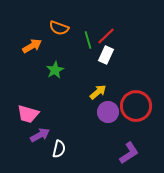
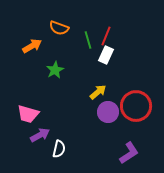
red line: rotated 24 degrees counterclockwise
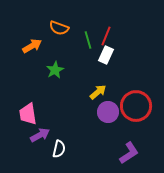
pink trapezoid: rotated 65 degrees clockwise
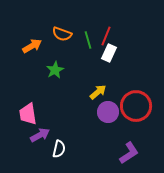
orange semicircle: moved 3 px right, 6 px down
white rectangle: moved 3 px right, 2 px up
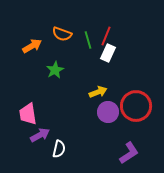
white rectangle: moved 1 px left
yellow arrow: rotated 18 degrees clockwise
